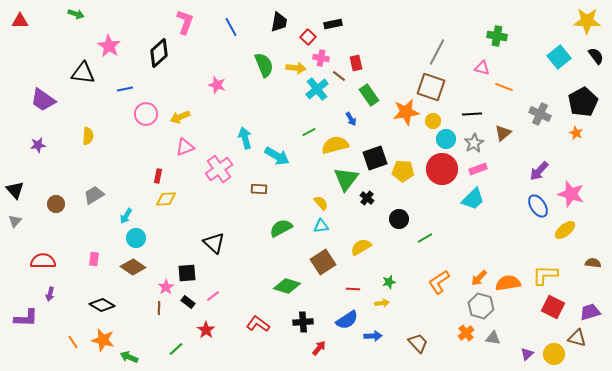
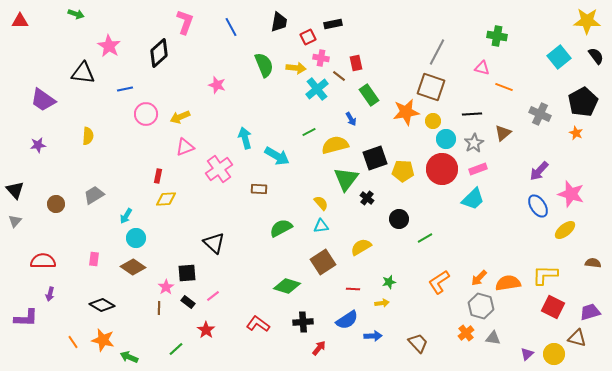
red square at (308, 37): rotated 21 degrees clockwise
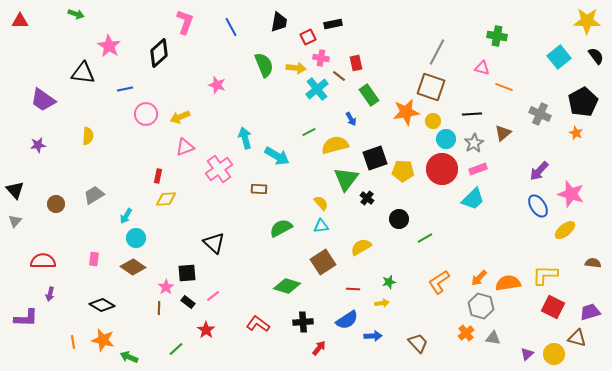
orange line at (73, 342): rotated 24 degrees clockwise
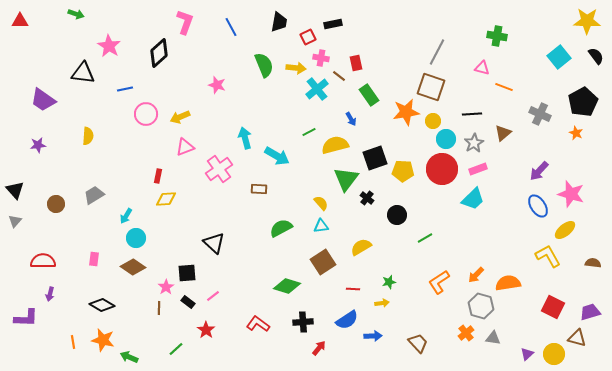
black circle at (399, 219): moved 2 px left, 4 px up
yellow L-shape at (545, 275): moved 3 px right, 19 px up; rotated 60 degrees clockwise
orange arrow at (479, 278): moved 3 px left, 3 px up
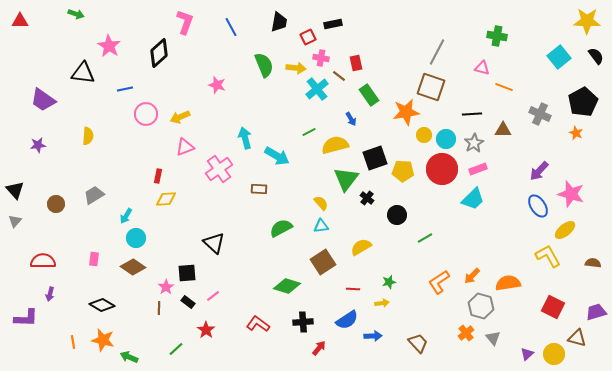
yellow circle at (433, 121): moved 9 px left, 14 px down
brown triangle at (503, 133): moved 3 px up; rotated 42 degrees clockwise
orange arrow at (476, 275): moved 4 px left, 1 px down
purple trapezoid at (590, 312): moved 6 px right
gray triangle at (493, 338): rotated 42 degrees clockwise
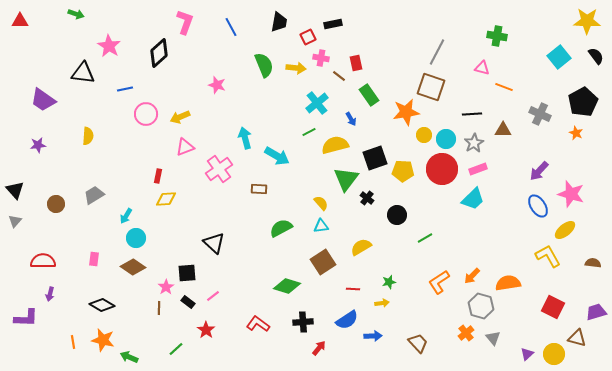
cyan cross at (317, 89): moved 14 px down
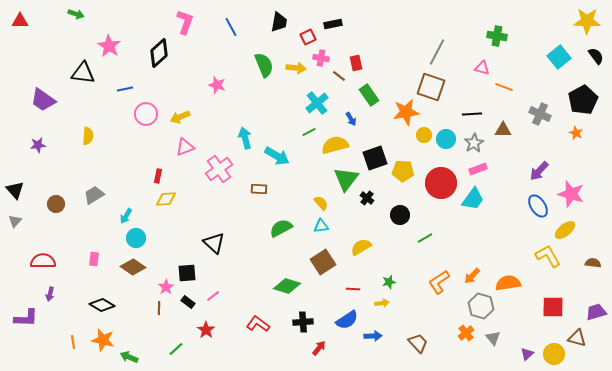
black pentagon at (583, 102): moved 2 px up
red circle at (442, 169): moved 1 px left, 14 px down
cyan trapezoid at (473, 199): rotated 10 degrees counterclockwise
black circle at (397, 215): moved 3 px right
red square at (553, 307): rotated 25 degrees counterclockwise
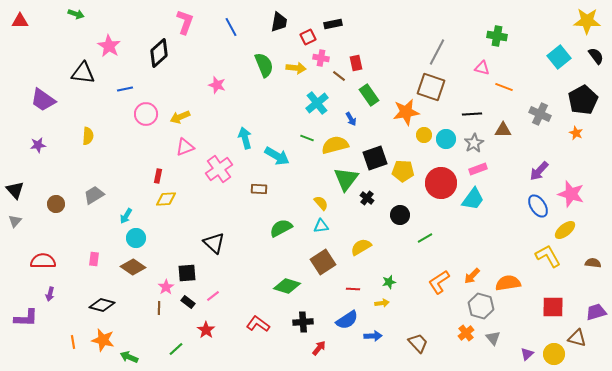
green line at (309, 132): moved 2 px left, 6 px down; rotated 48 degrees clockwise
black diamond at (102, 305): rotated 15 degrees counterclockwise
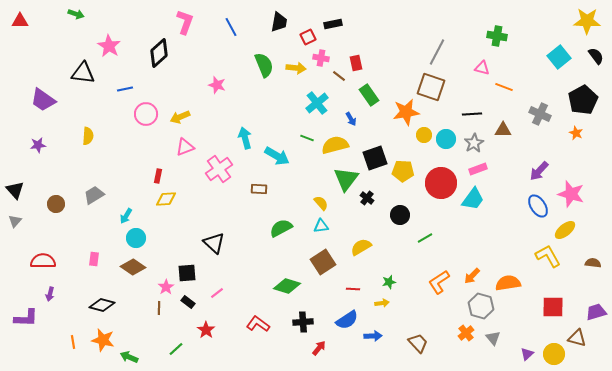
pink line at (213, 296): moved 4 px right, 3 px up
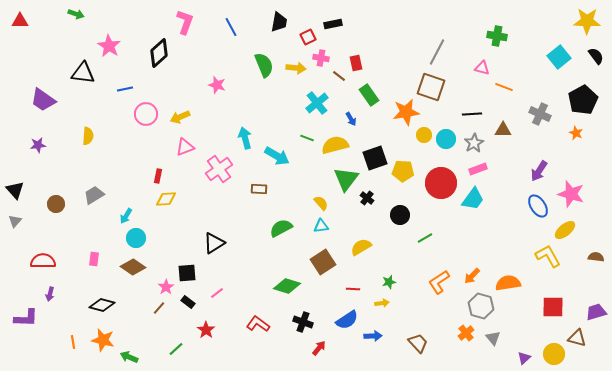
purple arrow at (539, 171): rotated 10 degrees counterclockwise
black triangle at (214, 243): rotated 45 degrees clockwise
brown semicircle at (593, 263): moved 3 px right, 6 px up
brown line at (159, 308): rotated 40 degrees clockwise
black cross at (303, 322): rotated 24 degrees clockwise
purple triangle at (527, 354): moved 3 px left, 4 px down
